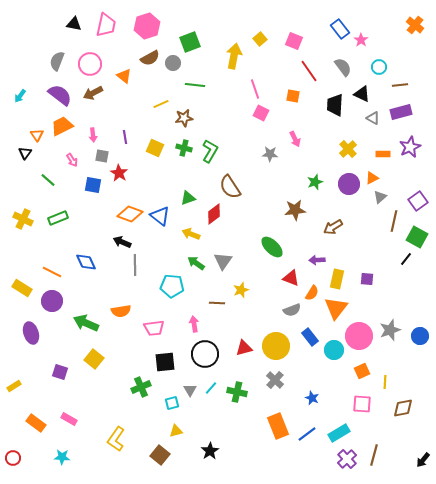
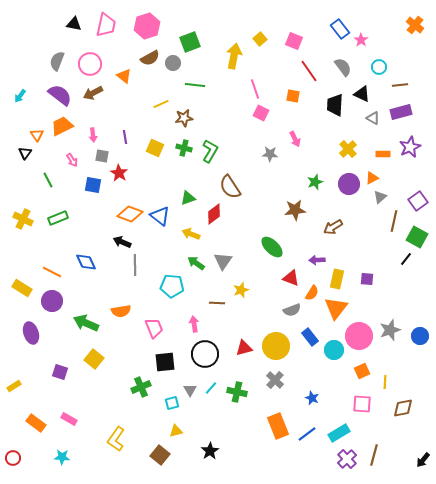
green line at (48, 180): rotated 21 degrees clockwise
pink trapezoid at (154, 328): rotated 105 degrees counterclockwise
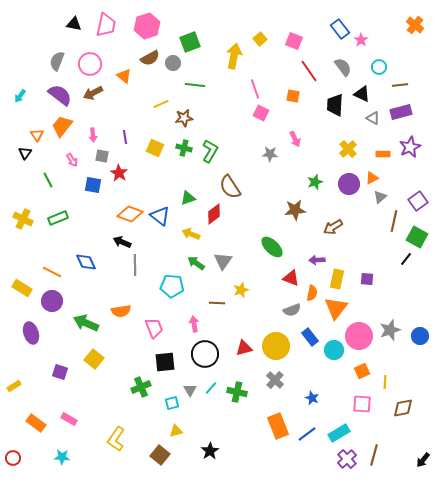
orange trapezoid at (62, 126): rotated 25 degrees counterclockwise
orange semicircle at (312, 293): rotated 21 degrees counterclockwise
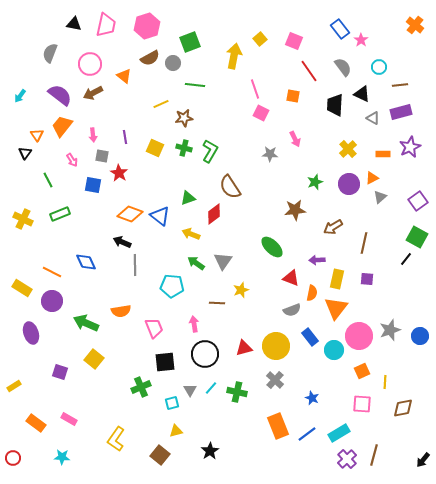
gray semicircle at (57, 61): moved 7 px left, 8 px up
green rectangle at (58, 218): moved 2 px right, 4 px up
brown line at (394, 221): moved 30 px left, 22 px down
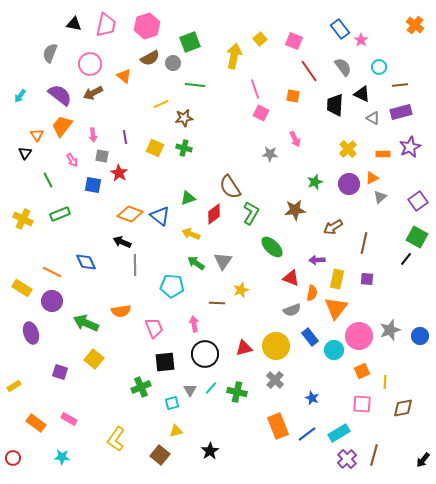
green L-shape at (210, 151): moved 41 px right, 62 px down
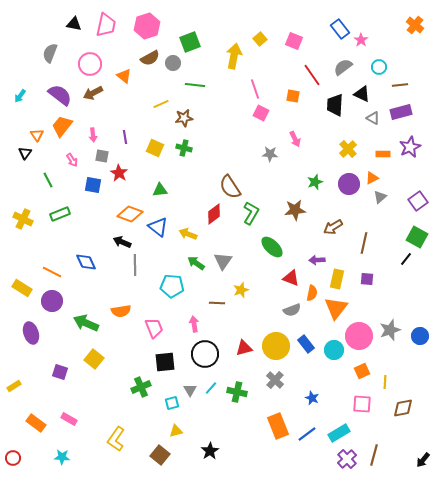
gray semicircle at (343, 67): rotated 90 degrees counterclockwise
red line at (309, 71): moved 3 px right, 4 px down
green triangle at (188, 198): moved 28 px left, 8 px up; rotated 14 degrees clockwise
blue triangle at (160, 216): moved 2 px left, 11 px down
yellow arrow at (191, 234): moved 3 px left
blue rectangle at (310, 337): moved 4 px left, 7 px down
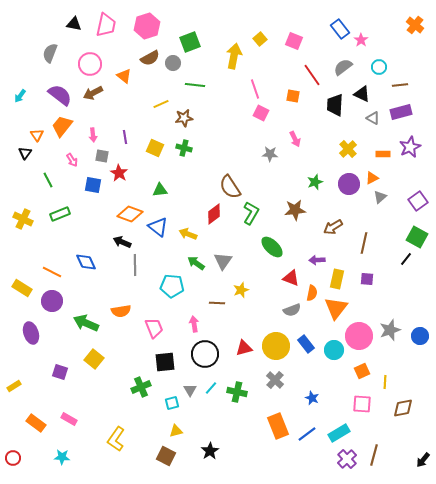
brown square at (160, 455): moved 6 px right, 1 px down; rotated 12 degrees counterclockwise
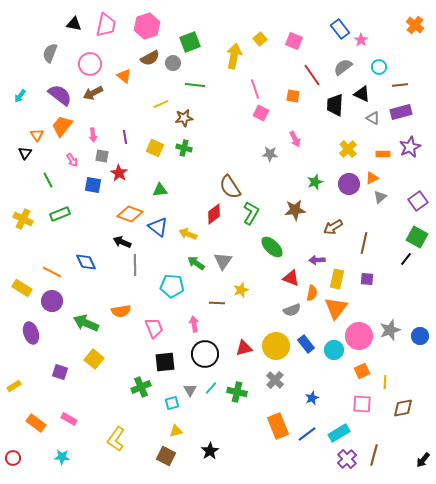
blue star at (312, 398): rotated 24 degrees clockwise
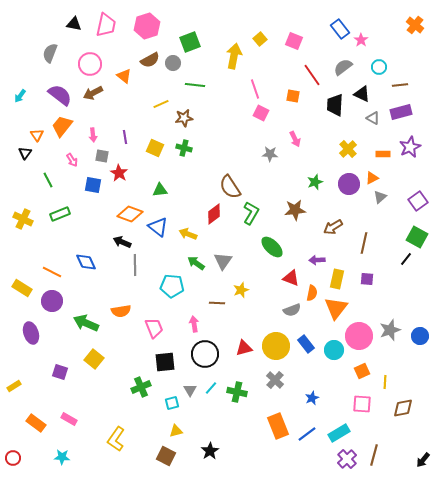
brown semicircle at (150, 58): moved 2 px down
